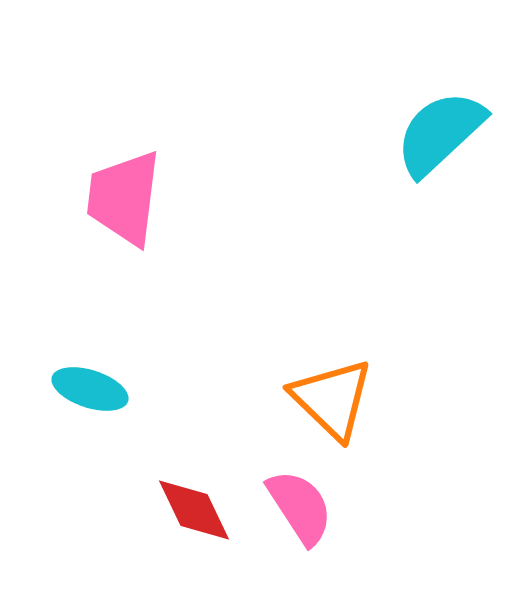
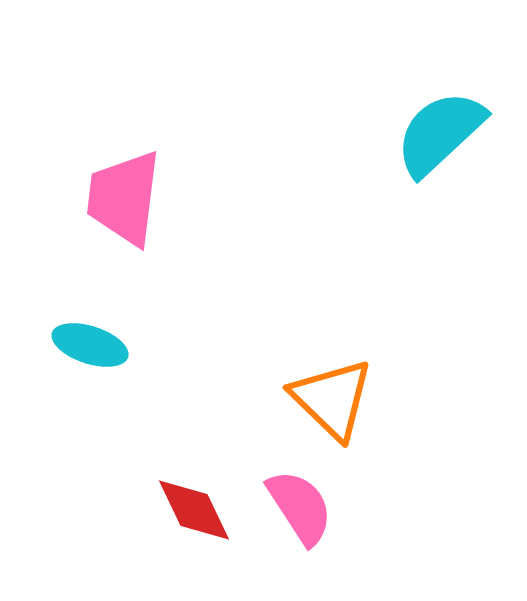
cyan ellipse: moved 44 px up
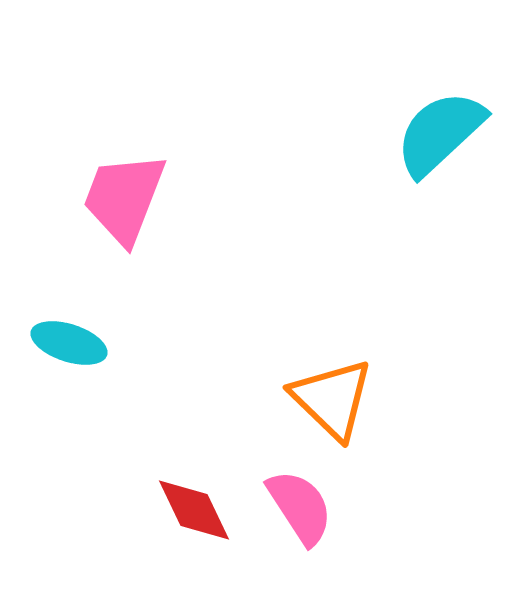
pink trapezoid: rotated 14 degrees clockwise
cyan ellipse: moved 21 px left, 2 px up
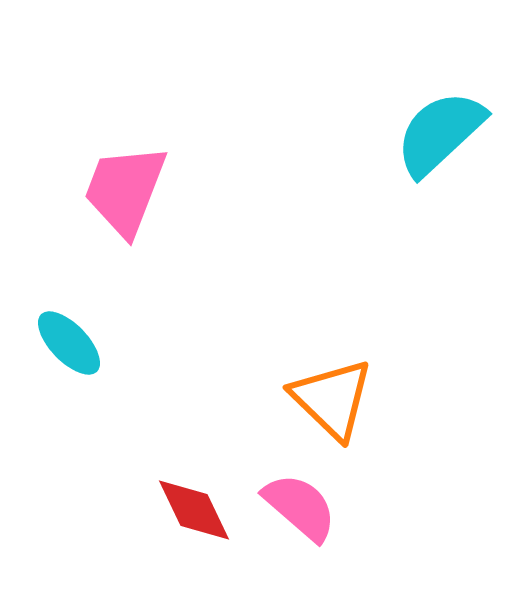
pink trapezoid: moved 1 px right, 8 px up
cyan ellipse: rotated 28 degrees clockwise
pink semicircle: rotated 16 degrees counterclockwise
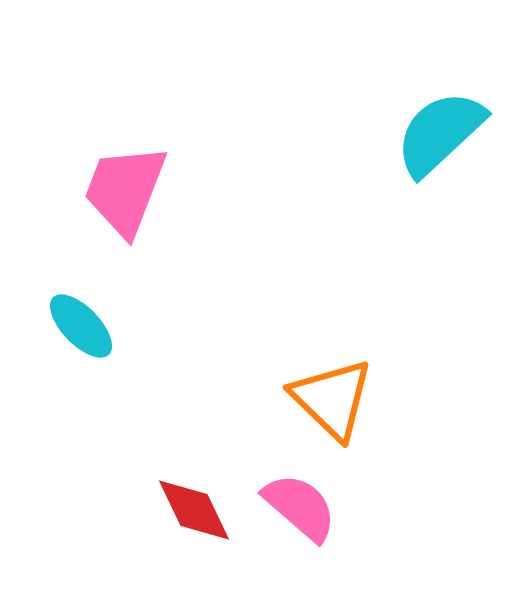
cyan ellipse: moved 12 px right, 17 px up
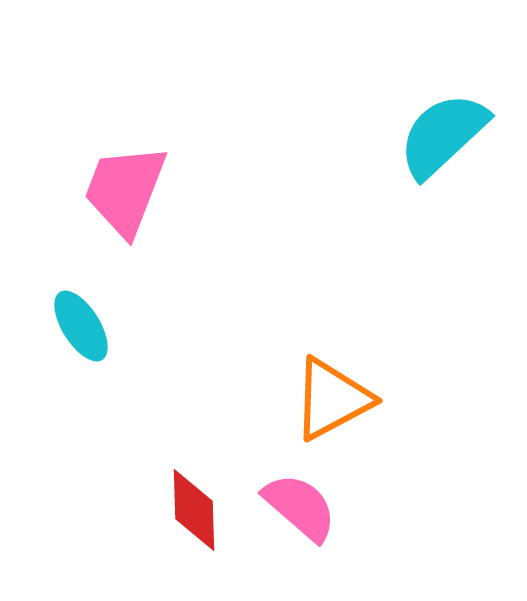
cyan semicircle: moved 3 px right, 2 px down
cyan ellipse: rotated 12 degrees clockwise
orange triangle: rotated 48 degrees clockwise
red diamond: rotated 24 degrees clockwise
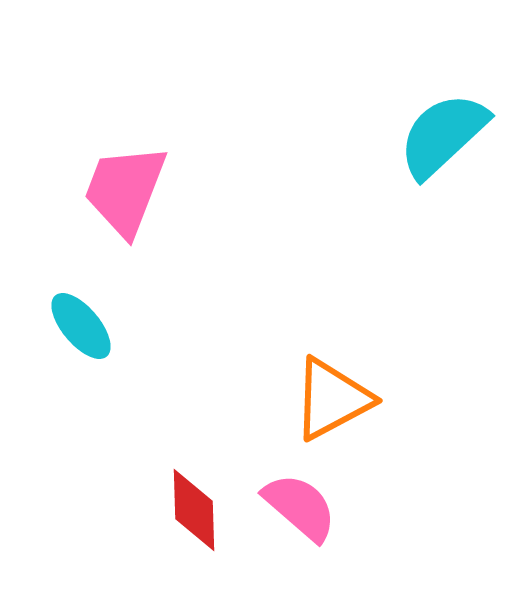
cyan ellipse: rotated 8 degrees counterclockwise
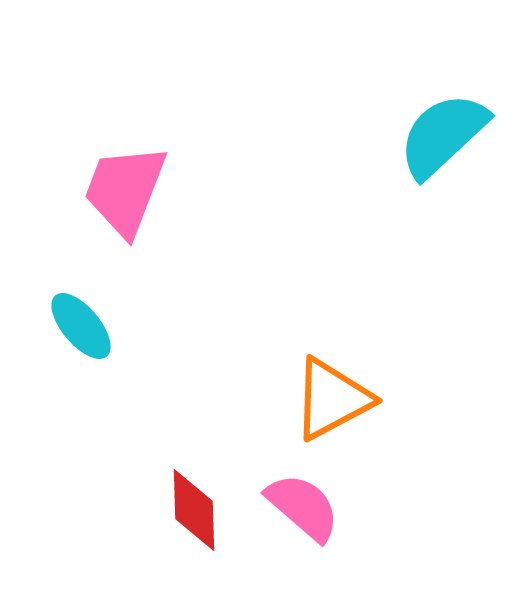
pink semicircle: moved 3 px right
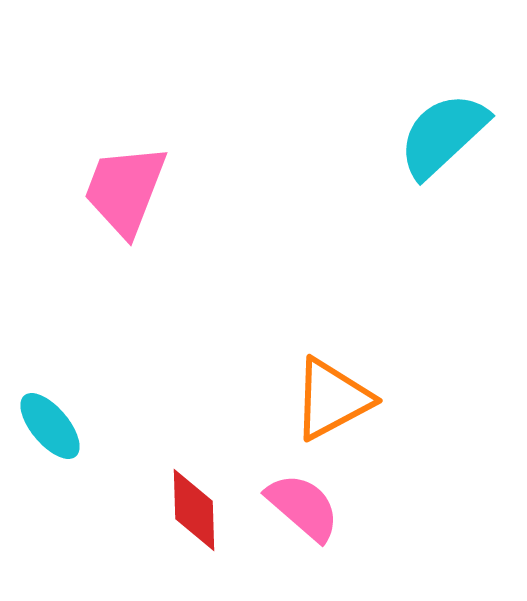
cyan ellipse: moved 31 px left, 100 px down
